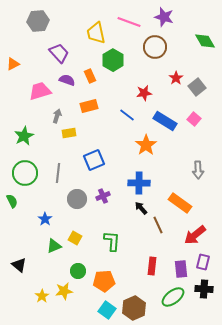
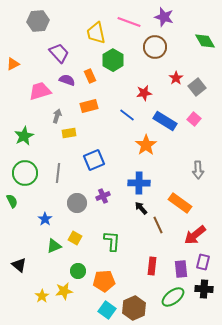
gray circle at (77, 199): moved 4 px down
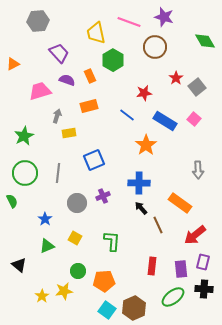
green triangle at (54, 246): moved 7 px left
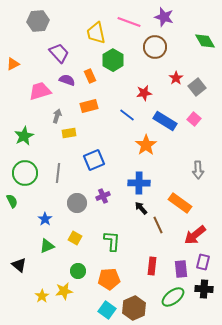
orange pentagon at (104, 281): moved 5 px right, 2 px up
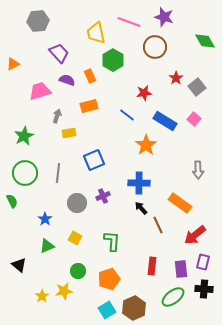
orange pentagon at (109, 279): rotated 15 degrees counterclockwise
cyan square at (107, 310): rotated 24 degrees clockwise
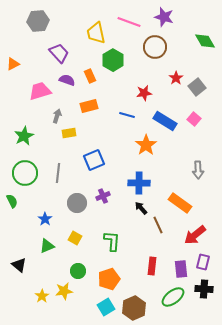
blue line at (127, 115): rotated 21 degrees counterclockwise
cyan square at (107, 310): moved 1 px left, 3 px up
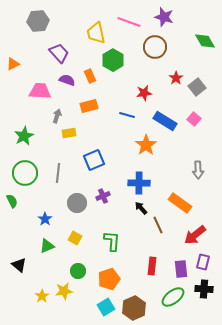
pink trapezoid at (40, 91): rotated 20 degrees clockwise
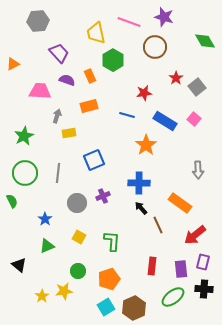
yellow square at (75, 238): moved 4 px right, 1 px up
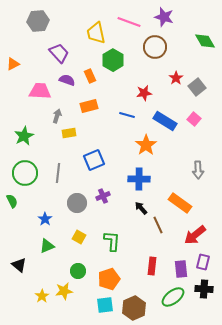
blue cross at (139, 183): moved 4 px up
cyan square at (106, 307): moved 1 px left, 2 px up; rotated 24 degrees clockwise
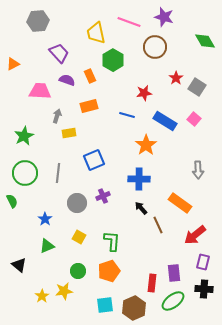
gray square at (197, 87): rotated 18 degrees counterclockwise
red rectangle at (152, 266): moved 17 px down
purple rectangle at (181, 269): moved 7 px left, 4 px down
orange pentagon at (109, 279): moved 8 px up
green ellipse at (173, 297): moved 4 px down
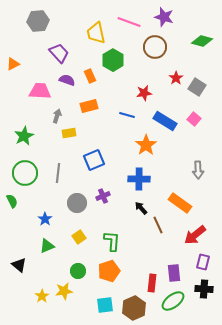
green diamond at (205, 41): moved 3 px left; rotated 45 degrees counterclockwise
yellow square at (79, 237): rotated 24 degrees clockwise
